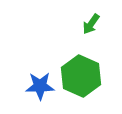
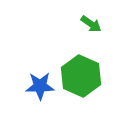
green arrow: rotated 90 degrees counterclockwise
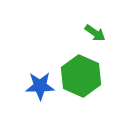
green arrow: moved 4 px right, 9 px down
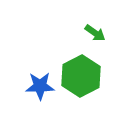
green hexagon: rotated 9 degrees clockwise
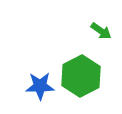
green arrow: moved 6 px right, 2 px up
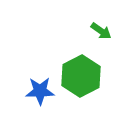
blue star: moved 5 px down
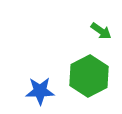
green hexagon: moved 8 px right
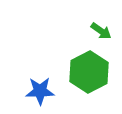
green hexagon: moved 4 px up
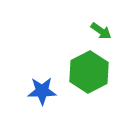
blue star: moved 2 px right
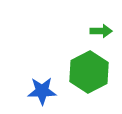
green arrow: rotated 35 degrees counterclockwise
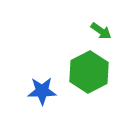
green arrow: rotated 35 degrees clockwise
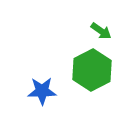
green hexagon: moved 3 px right, 2 px up
